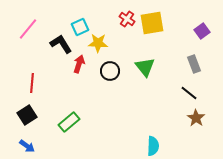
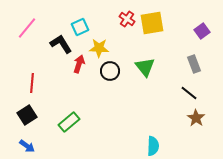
pink line: moved 1 px left, 1 px up
yellow star: moved 1 px right, 5 px down
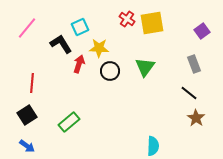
green triangle: rotated 15 degrees clockwise
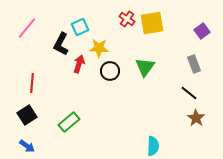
black L-shape: rotated 120 degrees counterclockwise
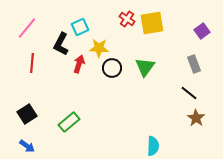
black circle: moved 2 px right, 3 px up
red line: moved 20 px up
black square: moved 1 px up
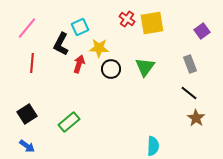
gray rectangle: moved 4 px left
black circle: moved 1 px left, 1 px down
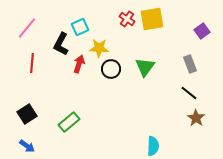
yellow square: moved 4 px up
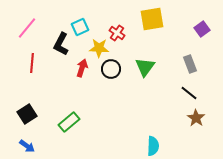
red cross: moved 10 px left, 14 px down
purple square: moved 2 px up
red arrow: moved 3 px right, 4 px down
